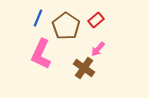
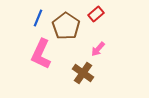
red rectangle: moved 6 px up
brown cross: moved 1 px left, 5 px down
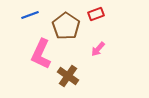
red rectangle: rotated 21 degrees clockwise
blue line: moved 8 px left, 3 px up; rotated 48 degrees clockwise
brown cross: moved 15 px left, 3 px down
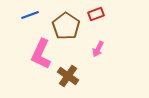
pink arrow: rotated 14 degrees counterclockwise
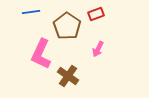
blue line: moved 1 px right, 3 px up; rotated 12 degrees clockwise
brown pentagon: moved 1 px right
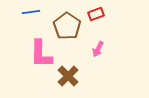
pink L-shape: rotated 24 degrees counterclockwise
brown cross: rotated 10 degrees clockwise
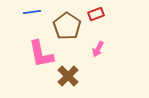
blue line: moved 1 px right
pink L-shape: rotated 12 degrees counterclockwise
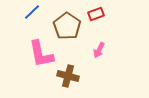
blue line: rotated 36 degrees counterclockwise
pink arrow: moved 1 px right, 1 px down
brown cross: rotated 30 degrees counterclockwise
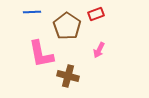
blue line: rotated 42 degrees clockwise
